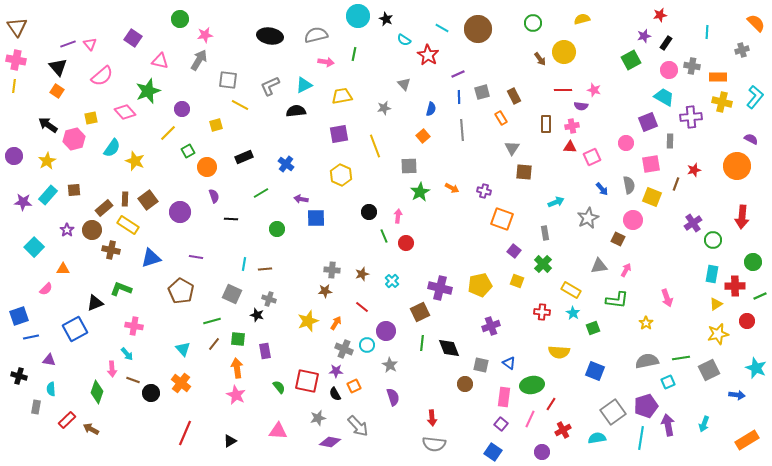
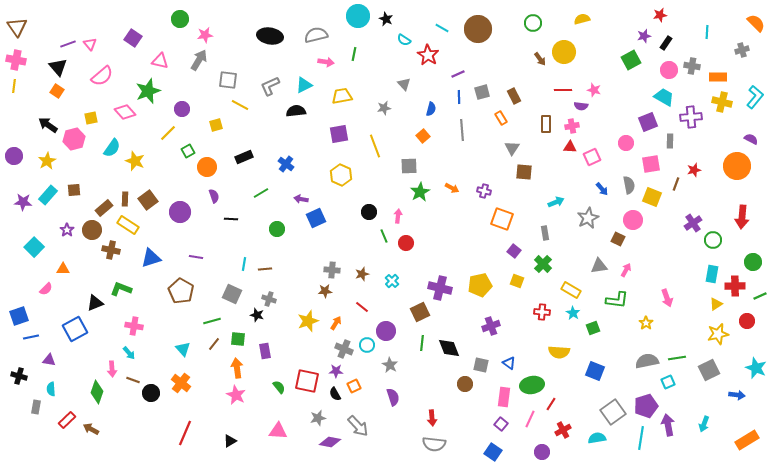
blue square at (316, 218): rotated 24 degrees counterclockwise
cyan arrow at (127, 354): moved 2 px right, 1 px up
green line at (681, 358): moved 4 px left
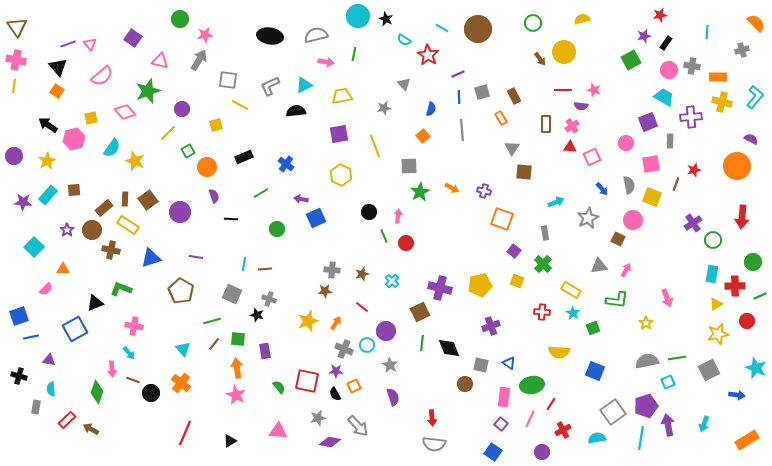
pink cross at (572, 126): rotated 24 degrees counterclockwise
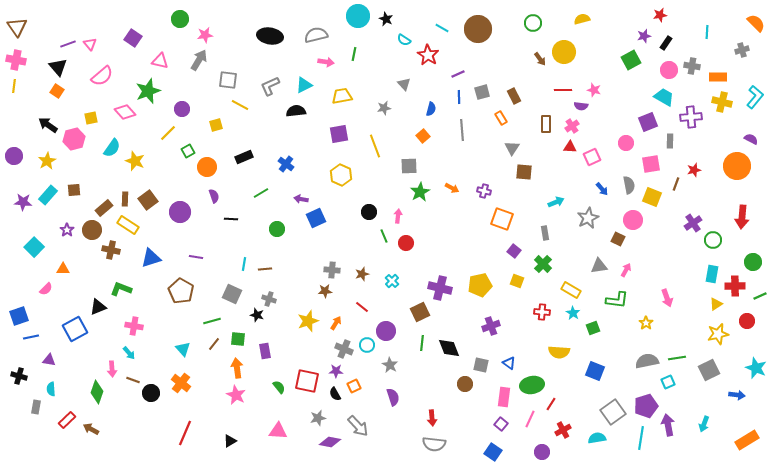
black triangle at (95, 303): moved 3 px right, 4 px down
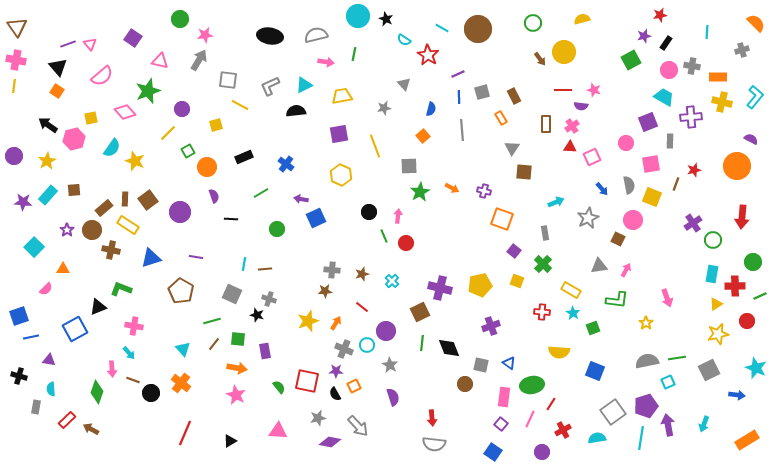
orange arrow at (237, 368): rotated 108 degrees clockwise
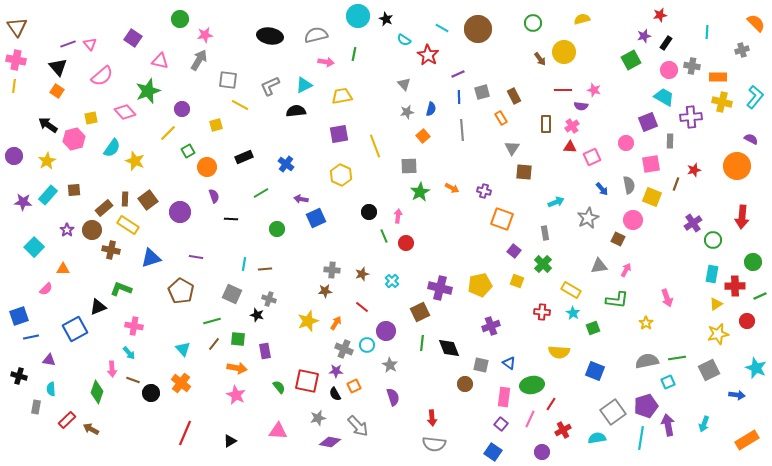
gray star at (384, 108): moved 23 px right, 4 px down
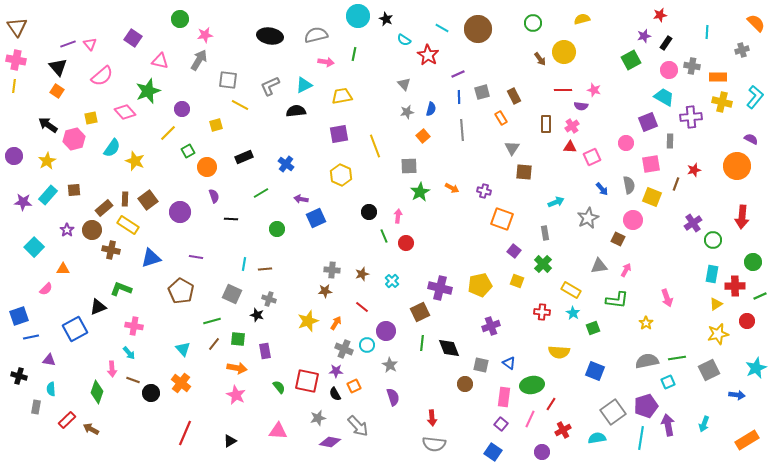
cyan star at (756, 368): rotated 25 degrees clockwise
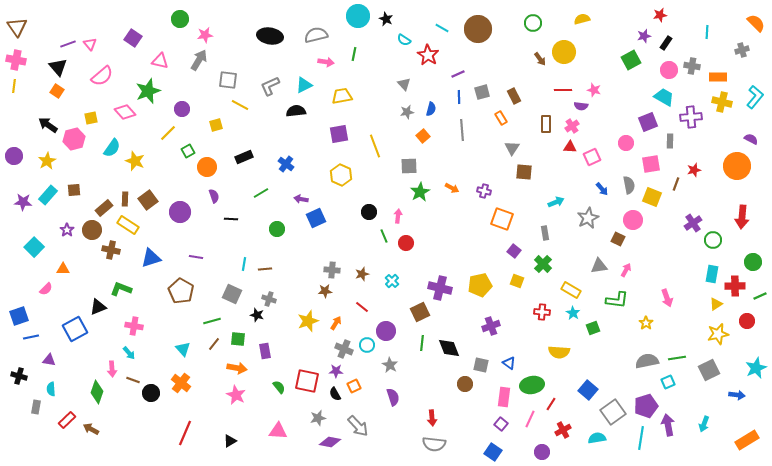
blue square at (595, 371): moved 7 px left, 19 px down; rotated 18 degrees clockwise
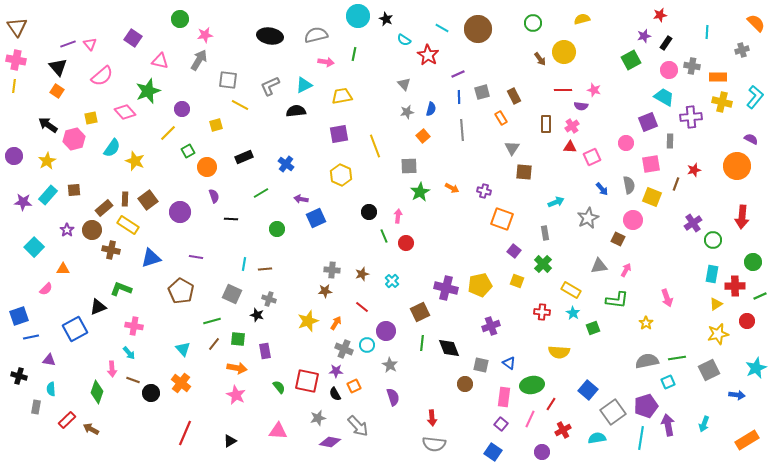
purple cross at (440, 288): moved 6 px right
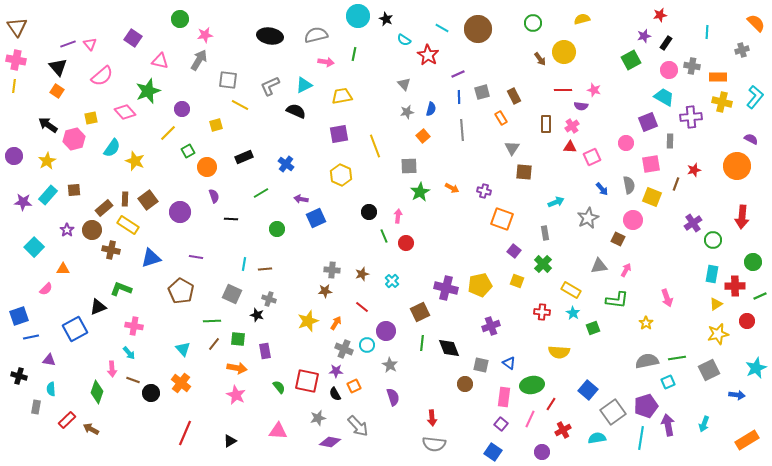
black semicircle at (296, 111): rotated 30 degrees clockwise
green line at (212, 321): rotated 12 degrees clockwise
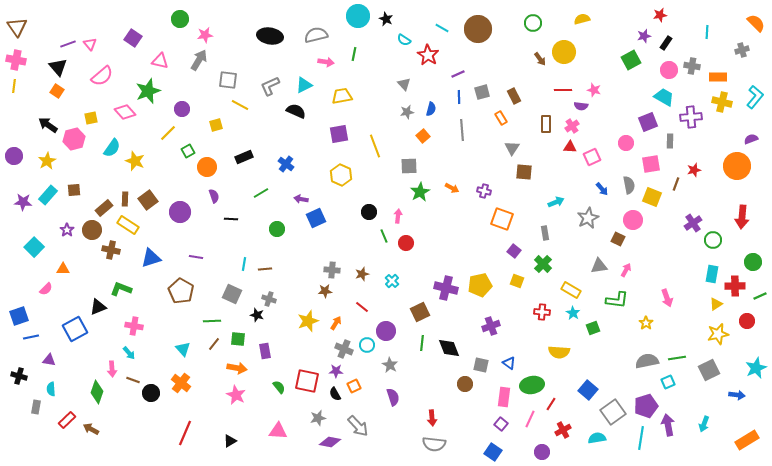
purple semicircle at (751, 139): rotated 48 degrees counterclockwise
